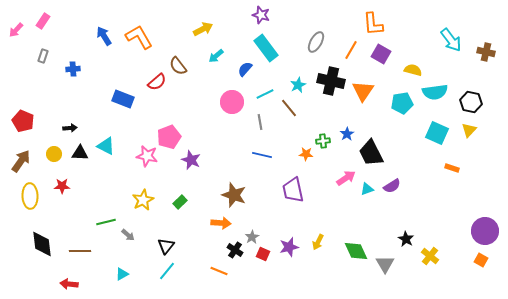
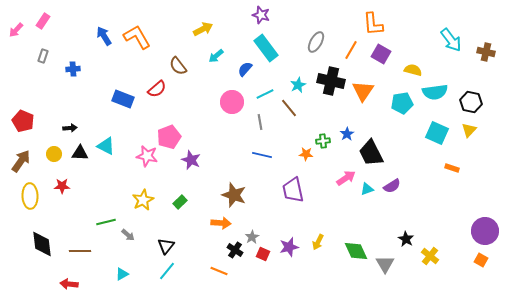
orange L-shape at (139, 37): moved 2 px left
red semicircle at (157, 82): moved 7 px down
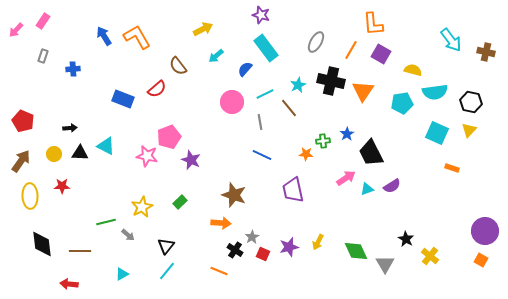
blue line at (262, 155): rotated 12 degrees clockwise
yellow star at (143, 200): moved 1 px left, 7 px down
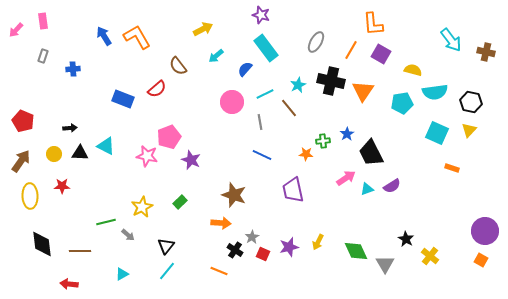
pink rectangle at (43, 21): rotated 42 degrees counterclockwise
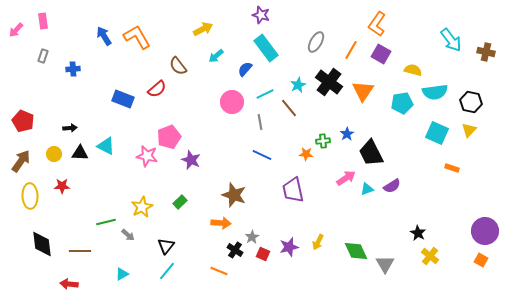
orange L-shape at (373, 24): moved 4 px right; rotated 40 degrees clockwise
black cross at (331, 81): moved 2 px left, 1 px down; rotated 24 degrees clockwise
black star at (406, 239): moved 12 px right, 6 px up
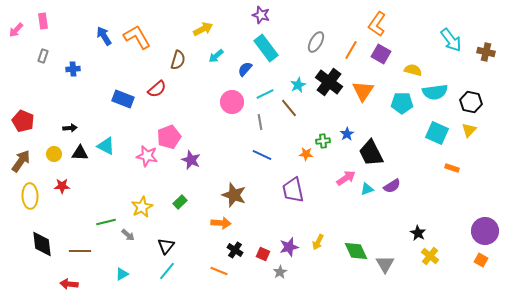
brown semicircle at (178, 66): moved 6 px up; rotated 126 degrees counterclockwise
cyan pentagon at (402, 103): rotated 10 degrees clockwise
gray star at (252, 237): moved 28 px right, 35 px down
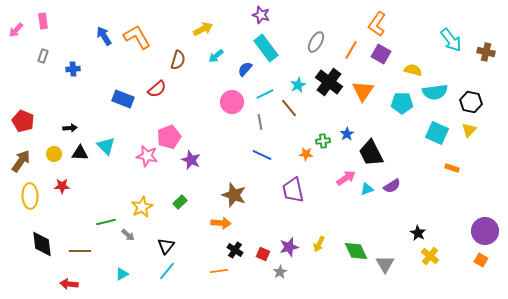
cyan triangle at (106, 146): rotated 18 degrees clockwise
yellow arrow at (318, 242): moved 1 px right, 2 px down
orange line at (219, 271): rotated 30 degrees counterclockwise
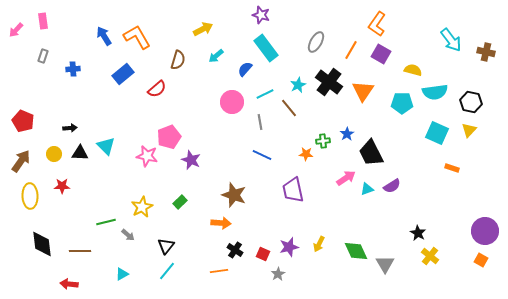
blue rectangle at (123, 99): moved 25 px up; rotated 60 degrees counterclockwise
gray star at (280, 272): moved 2 px left, 2 px down
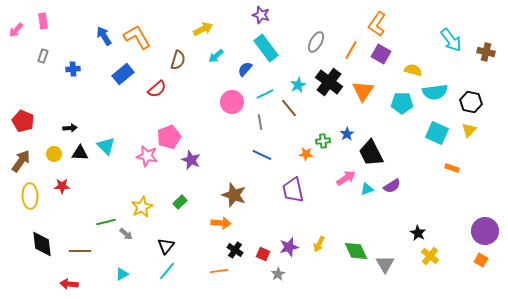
gray arrow at (128, 235): moved 2 px left, 1 px up
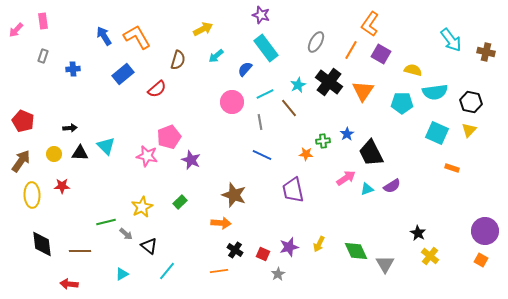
orange L-shape at (377, 24): moved 7 px left
yellow ellipse at (30, 196): moved 2 px right, 1 px up
black triangle at (166, 246): moved 17 px left; rotated 30 degrees counterclockwise
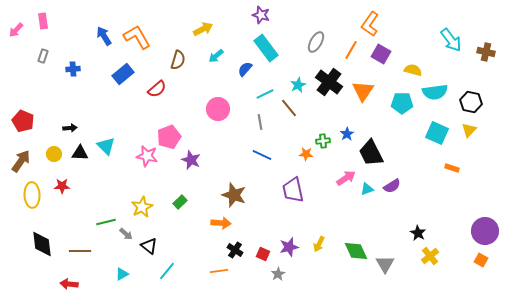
pink circle at (232, 102): moved 14 px left, 7 px down
yellow cross at (430, 256): rotated 12 degrees clockwise
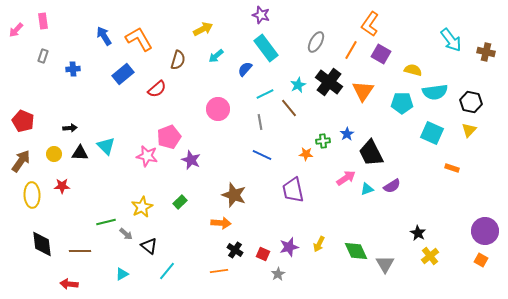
orange L-shape at (137, 37): moved 2 px right, 2 px down
cyan square at (437, 133): moved 5 px left
